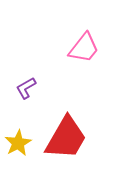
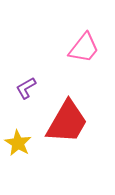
red trapezoid: moved 1 px right, 16 px up
yellow star: rotated 12 degrees counterclockwise
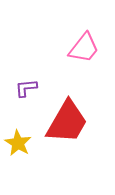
purple L-shape: rotated 25 degrees clockwise
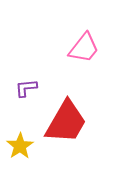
red trapezoid: moved 1 px left
yellow star: moved 2 px right, 3 px down; rotated 8 degrees clockwise
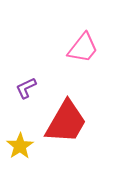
pink trapezoid: moved 1 px left
purple L-shape: rotated 20 degrees counterclockwise
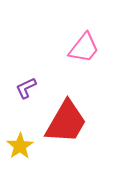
pink trapezoid: moved 1 px right
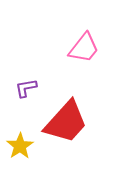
purple L-shape: rotated 15 degrees clockwise
red trapezoid: rotated 12 degrees clockwise
